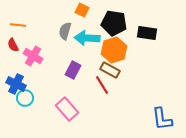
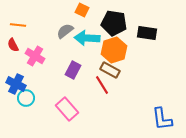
gray semicircle: rotated 36 degrees clockwise
pink cross: moved 2 px right
cyan circle: moved 1 px right
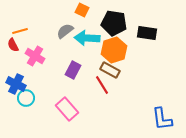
orange line: moved 2 px right, 6 px down; rotated 21 degrees counterclockwise
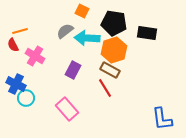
orange square: moved 1 px down
red line: moved 3 px right, 3 px down
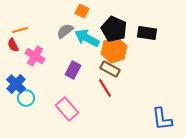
black pentagon: moved 6 px down; rotated 15 degrees clockwise
orange line: moved 1 px up
cyan arrow: rotated 25 degrees clockwise
brown rectangle: moved 1 px up
blue cross: rotated 18 degrees clockwise
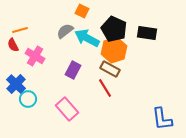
cyan circle: moved 2 px right, 1 px down
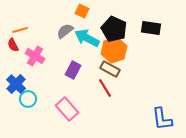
black rectangle: moved 4 px right, 5 px up
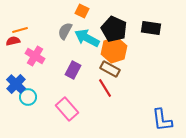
gray semicircle: rotated 24 degrees counterclockwise
red semicircle: moved 4 px up; rotated 104 degrees clockwise
cyan circle: moved 2 px up
blue L-shape: moved 1 px down
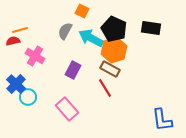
cyan arrow: moved 4 px right
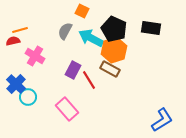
red line: moved 16 px left, 8 px up
blue L-shape: rotated 115 degrees counterclockwise
